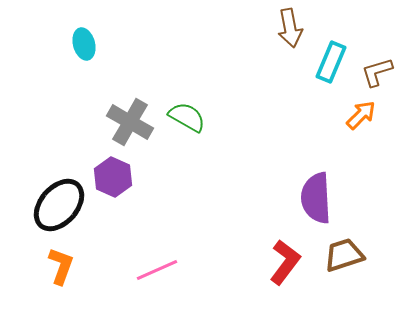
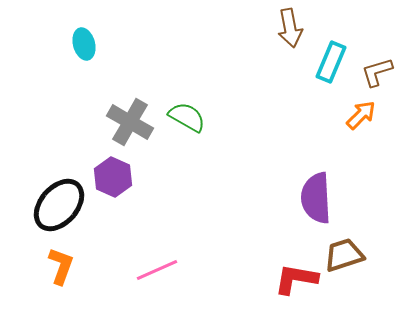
red L-shape: moved 11 px right, 17 px down; rotated 117 degrees counterclockwise
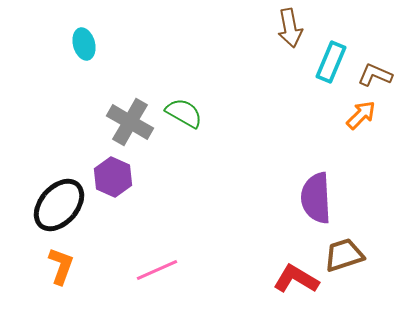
brown L-shape: moved 2 px left, 3 px down; rotated 40 degrees clockwise
green semicircle: moved 3 px left, 4 px up
red L-shape: rotated 21 degrees clockwise
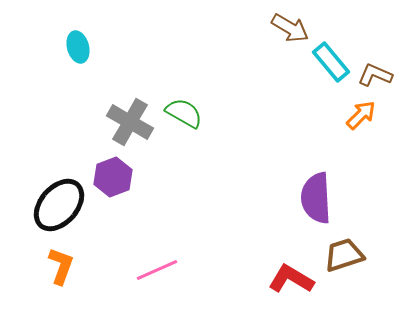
brown arrow: rotated 48 degrees counterclockwise
cyan ellipse: moved 6 px left, 3 px down
cyan rectangle: rotated 63 degrees counterclockwise
purple hexagon: rotated 15 degrees clockwise
red L-shape: moved 5 px left
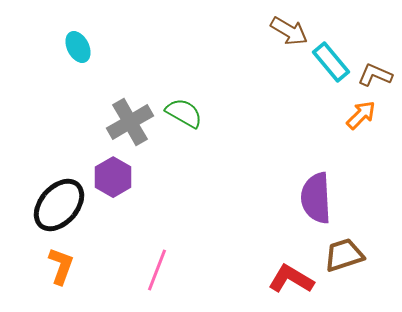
brown arrow: moved 1 px left, 3 px down
cyan ellipse: rotated 12 degrees counterclockwise
gray cross: rotated 30 degrees clockwise
purple hexagon: rotated 9 degrees counterclockwise
pink line: rotated 45 degrees counterclockwise
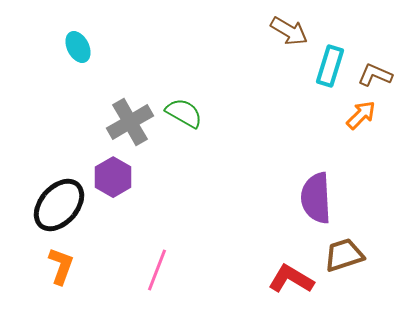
cyan rectangle: moved 1 px left, 4 px down; rotated 57 degrees clockwise
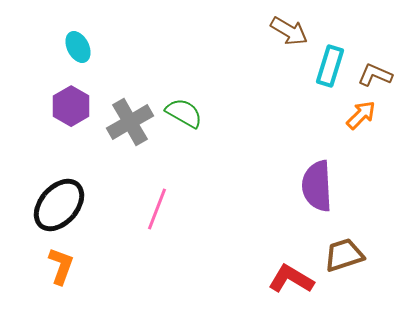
purple hexagon: moved 42 px left, 71 px up
purple semicircle: moved 1 px right, 12 px up
pink line: moved 61 px up
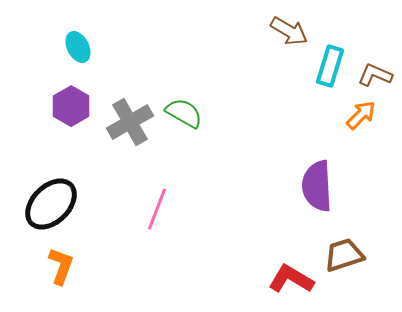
black ellipse: moved 8 px left, 1 px up; rotated 4 degrees clockwise
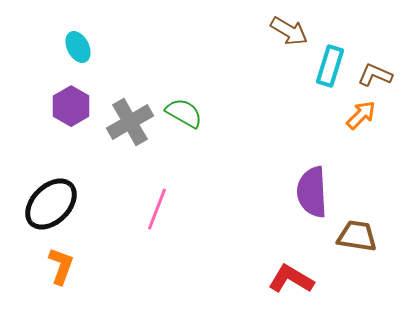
purple semicircle: moved 5 px left, 6 px down
brown trapezoid: moved 13 px right, 19 px up; rotated 27 degrees clockwise
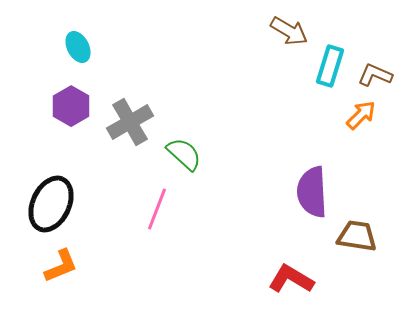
green semicircle: moved 41 px down; rotated 12 degrees clockwise
black ellipse: rotated 20 degrees counterclockwise
orange L-shape: rotated 48 degrees clockwise
